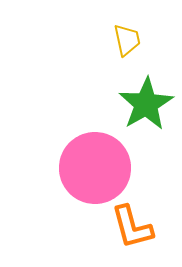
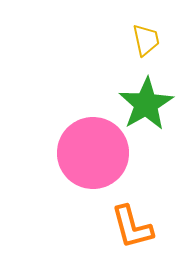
yellow trapezoid: moved 19 px right
pink circle: moved 2 px left, 15 px up
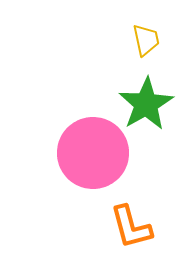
orange L-shape: moved 1 px left
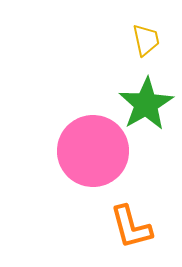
pink circle: moved 2 px up
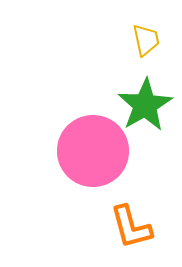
green star: moved 1 px left, 1 px down
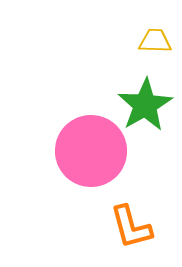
yellow trapezoid: moved 9 px right, 1 px down; rotated 76 degrees counterclockwise
pink circle: moved 2 px left
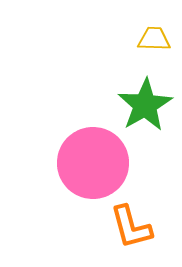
yellow trapezoid: moved 1 px left, 2 px up
pink circle: moved 2 px right, 12 px down
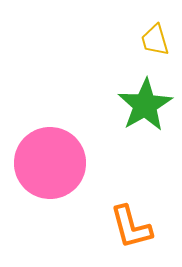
yellow trapezoid: moved 1 px right, 1 px down; rotated 108 degrees counterclockwise
pink circle: moved 43 px left
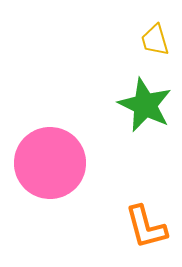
green star: rotated 16 degrees counterclockwise
orange L-shape: moved 15 px right
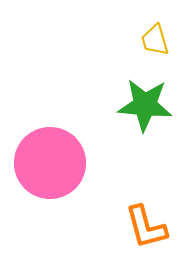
green star: rotated 20 degrees counterclockwise
